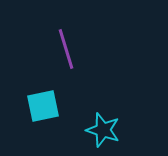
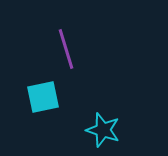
cyan square: moved 9 px up
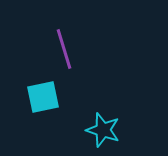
purple line: moved 2 px left
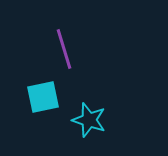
cyan star: moved 14 px left, 10 px up
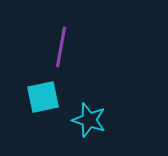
purple line: moved 3 px left, 2 px up; rotated 27 degrees clockwise
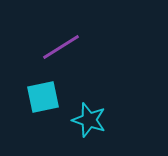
purple line: rotated 48 degrees clockwise
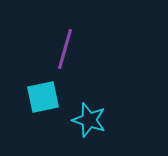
purple line: moved 4 px right, 2 px down; rotated 42 degrees counterclockwise
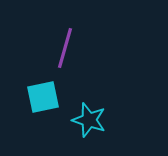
purple line: moved 1 px up
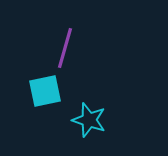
cyan square: moved 2 px right, 6 px up
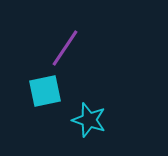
purple line: rotated 18 degrees clockwise
